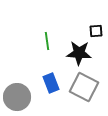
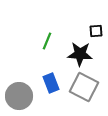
green line: rotated 30 degrees clockwise
black star: moved 1 px right, 1 px down
gray circle: moved 2 px right, 1 px up
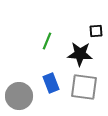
gray square: rotated 20 degrees counterclockwise
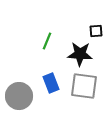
gray square: moved 1 px up
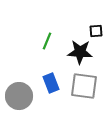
black star: moved 2 px up
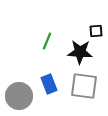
blue rectangle: moved 2 px left, 1 px down
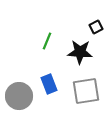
black square: moved 4 px up; rotated 24 degrees counterclockwise
gray square: moved 2 px right, 5 px down; rotated 16 degrees counterclockwise
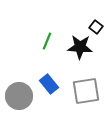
black square: rotated 24 degrees counterclockwise
black star: moved 5 px up
blue rectangle: rotated 18 degrees counterclockwise
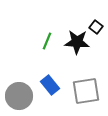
black star: moved 3 px left, 5 px up
blue rectangle: moved 1 px right, 1 px down
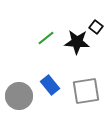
green line: moved 1 px left, 3 px up; rotated 30 degrees clockwise
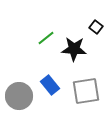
black star: moved 3 px left, 7 px down
